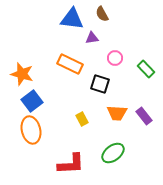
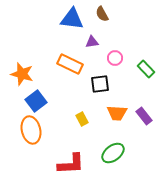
purple triangle: moved 4 px down
black square: rotated 24 degrees counterclockwise
blue square: moved 4 px right
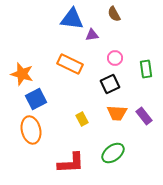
brown semicircle: moved 12 px right
purple triangle: moved 7 px up
green rectangle: rotated 36 degrees clockwise
black square: moved 10 px right; rotated 18 degrees counterclockwise
blue square: moved 2 px up; rotated 10 degrees clockwise
red L-shape: moved 1 px up
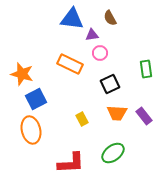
brown semicircle: moved 4 px left, 4 px down
pink circle: moved 15 px left, 5 px up
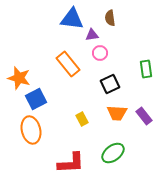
brown semicircle: rotated 21 degrees clockwise
orange rectangle: moved 2 px left; rotated 25 degrees clockwise
orange star: moved 3 px left, 4 px down
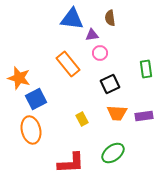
purple rectangle: rotated 60 degrees counterclockwise
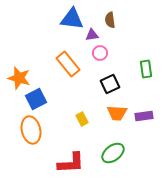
brown semicircle: moved 2 px down
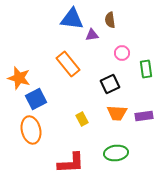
pink circle: moved 22 px right
green ellipse: moved 3 px right; rotated 30 degrees clockwise
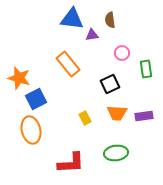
yellow rectangle: moved 3 px right, 1 px up
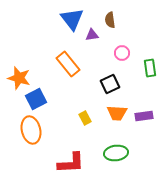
blue triangle: rotated 45 degrees clockwise
green rectangle: moved 4 px right, 1 px up
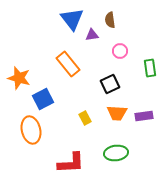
pink circle: moved 2 px left, 2 px up
blue square: moved 7 px right
